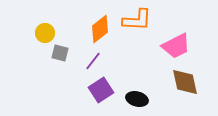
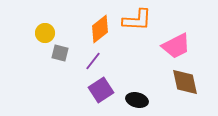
black ellipse: moved 1 px down
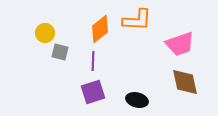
pink trapezoid: moved 4 px right, 2 px up; rotated 8 degrees clockwise
gray square: moved 1 px up
purple line: rotated 36 degrees counterclockwise
purple square: moved 8 px left, 2 px down; rotated 15 degrees clockwise
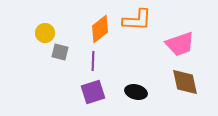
black ellipse: moved 1 px left, 8 px up
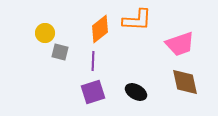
black ellipse: rotated 15 degrees clockwise
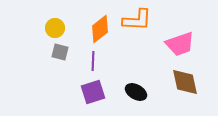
yellow circle: moved 10 px right, 5 px up
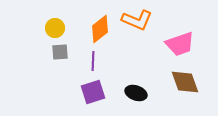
orange L-shape: rotated 20 degrees clockwise
gray square: rotated 18 degrees counterclockwise
brown diamond: rotated 8 degrees counterclockwise
black ellipse: moved 1 px down; rotated 10 degrees counterclockwise
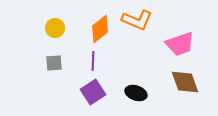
gray square: moved 6 px left, 11 px down
purple square: rotated 15 degrees counterclockwise
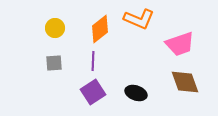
orange L-shape: moved 2 px right, 1 px up
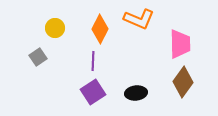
orange diamond: rotated 24 degrees counterclockwise
pink trapezoid: rotated 72 degrees counterclockwise
gray square: moved 16 px left, 6 px up; rotated 30 degrees counterclockwise
brown diamond: moved 2 px left; rotated 56 degrees clockwise
black ellipse: rotated 25 degrees counterclockwise
